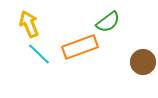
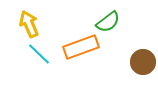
orange rectangle: moved 1 px right
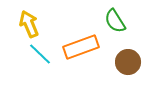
green semicircle: moved 7 px right, 1 px up; rotated 95 degrees clockwise
cyan line: moved 1 px right
brown circle: moved 15 px left
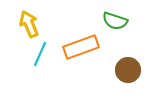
green semicircle: rotated 40 degrees counterclockwise
cyan line: rotated 70 degrees clockwise
brown circle: moved 8 px down
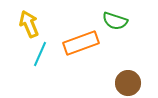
orange rectangle: moved 4 px up
brown circle: moved 13 px down
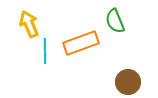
green semicircle: rotated 50 degrees clockwise
cyan line: moved 5 px right, 3 px up; rotated 25 degrees counterclockwise
brown circle: moved 1 px up
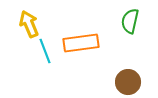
green semicircle: moved 15 px right; rotated 35 degrees clockwise
orange rectangle: rotated 12 degrees clockwise
cyan line: rotated 20 degrees counterclockwise
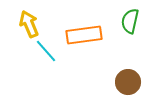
orange rectangle: moved 3 px right, 8 px up
cyan line: moved 1 px right; rotated 20 degrees counterclockwise
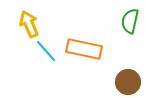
orange rectangle: moved 14 px down; rotated 20 degrees clockwise
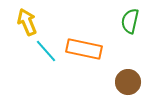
yellow arrow: moved 2 px left, 2 px up
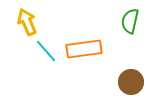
orange rectangle: rotated 20 degrees counterclockwise
brown circle: moved 3 px right
